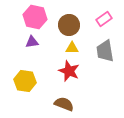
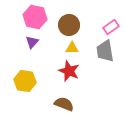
pink rectangle: moved 7 px right, 8 px down
purple triangle: rotated 40 degrees counterclockwise
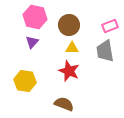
pink rectangle: moved 1 px left, 1 px up; rotated 14 degrees clockwise
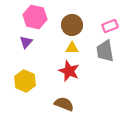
brown circle: moved 3 px right
purple triangle: moved 6 px left
yellow hexagon: rotated 15 degrees clockwise
